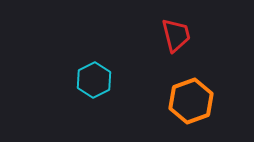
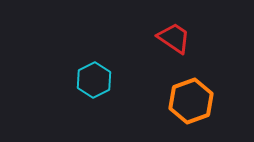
red trapezoid: moved 2 px left, 3 px down; rotated 42 degrees counterclockwise
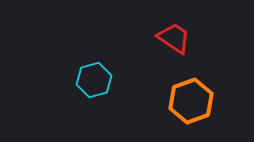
cyan hexagon: rotated 12 degrees clockwise
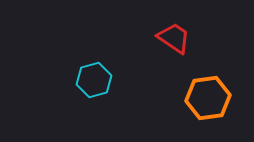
orange hexagon: moved 17 px right, 3 px up; rotated 12 degrees clockwise
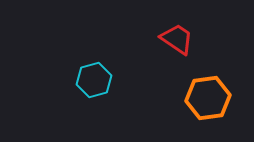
red trapezoid: moved 3 px right, 1 px down
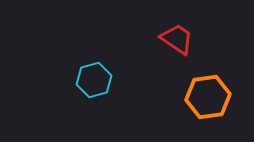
orange hexagon: moved 1 px up
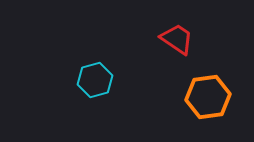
cyan hexagon: moved 1 px right
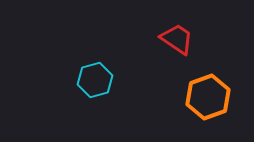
orange hexagon: rotated 12 degrees counterclockwise
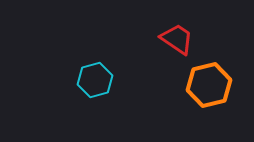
orange hexagon: moved 1 px right, 12 px up; rotated 6 degrees clockwise
